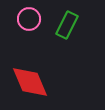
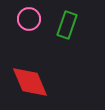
green rectangle: rotated 8 degrees counterclockwise
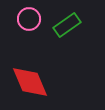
green rectangle: rotated 36 degrees clockwise
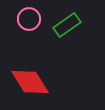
red diamond: rotated 9 degrees counterclockwise
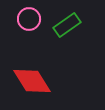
red diamond: moved 2 px right, 1 px up
